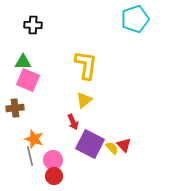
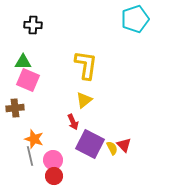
yellow semicircle: rotated 16 degrees clockwise
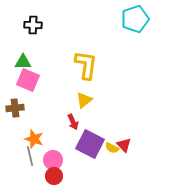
yellow semicircle: rotated 144 degrees clockwise
